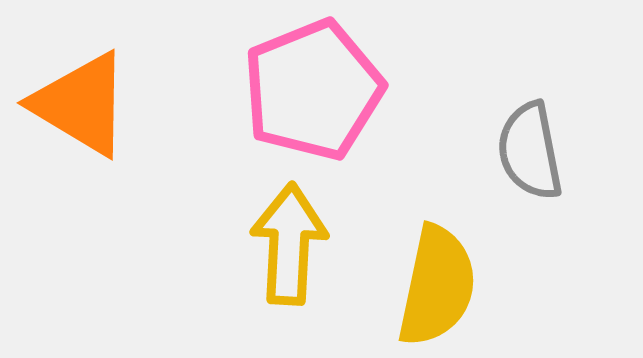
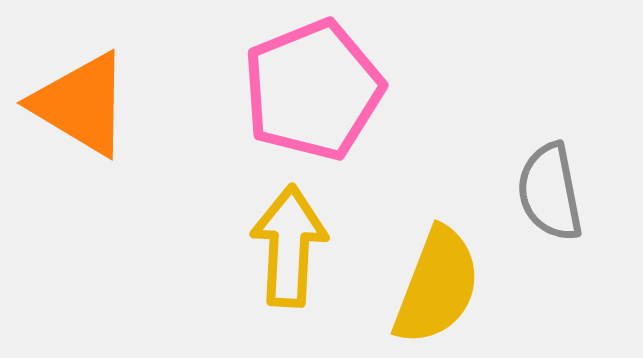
gray semicircle: moved 20 px right, 41 px down
yellow arrow: moved 2 px down
yellow semicircle: rotated 9 degrees clockwise
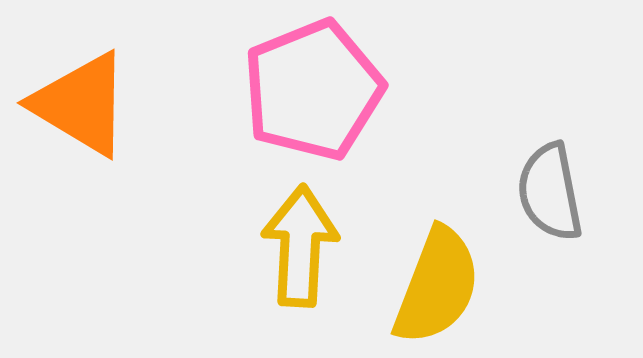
yellow arrow: moved 11 px right
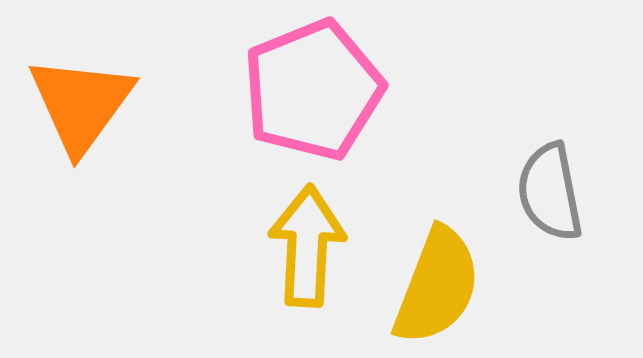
orange triangle: rotated 35 degrees clockwise
yellow arrow: moved 7 px right
